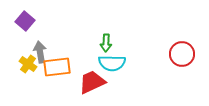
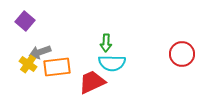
gray arrow: rotated 100 degrees counterclockwise
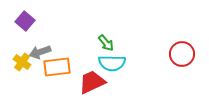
green arrow: rotated 42 degrees counterclockwise
yellow cross: moved 6 px left, 2 px up
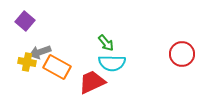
yellow cross: moved 5 px right; rotated 24 degrees counterclockwise
orange rectangle: rotated 36 degrees clockwise
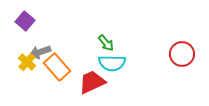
yellow cross: rotated 30 degrees clockwise
orange rectangle: rotated 20 degrees clockwise
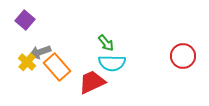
purple square: moved 1 px up
red circle: moved 1 px right, 2 px down
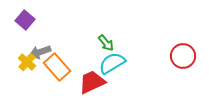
cyan semicircle: rotated 148 degrees clockwise
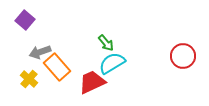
yellow cross: moved 2 px right, 17 px down
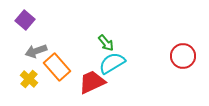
gray arrow: moved 4 px left, 1 px up
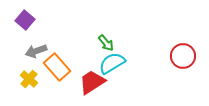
red trapezoid: rotated 8 degrees counterclockwise
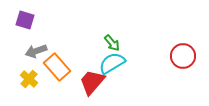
purple square: rotated 24 degrees counterclockwise
green arrow: moved 6 px right
red trapezoid: rotated 16 degrees counterclockwise
